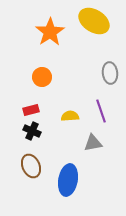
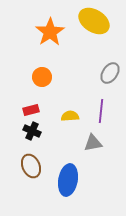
gray ellipse: rotated 40 degrees clockwise
purple line: rotated 25 degrees clockwise
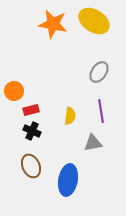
orange star: moved 3 px right, 8 px up; rotated 28 degrees counterclockwise
gray ellipse: moved 11 px left, 1 px up
orange circle: moved 28 px left, 14 px down
purple line: rotated 15 degrees counterclockwise
yellow semicircle: rotated 102 degrees clockwise
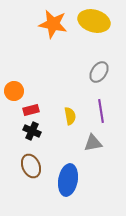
yellow ellipse: rotated 16 degrees counterclockwise
yellow semicircle: rotated 18 degrees counterclockwise
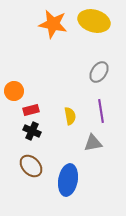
brown ellipse: rotated 20 degrees counterclockwise
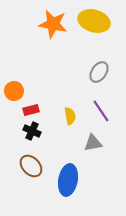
purple line: rotated 25 degrees counterclockwise
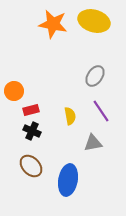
gray ellipse: moved 4 px left, 4 px down
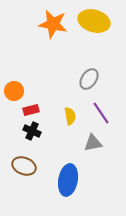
gray ellipse: moved 6 px left, 3 px down
purple line: moved 2 px down
brown ellipse: moved 7 px left; rotated 25 degrees counterclockwise
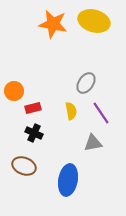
gray ellipse: moved 3 px left, 4 px down
red rectangle: moved 2 px right, 2 px up
yellow semicircle: moved 1 px right, 5 px up
black cross: moved 2 px right, 2 px down
